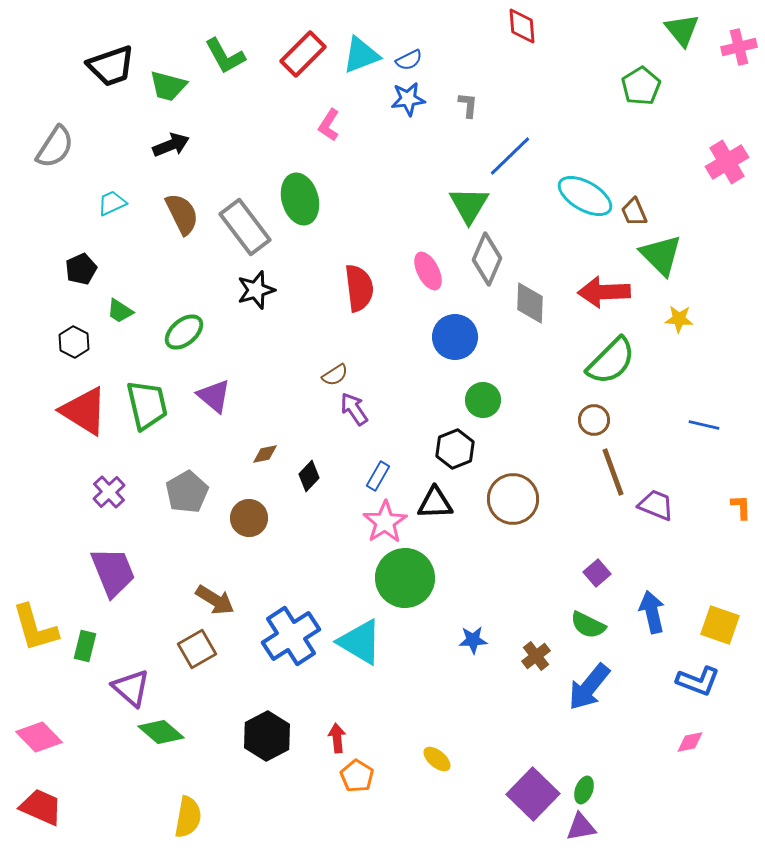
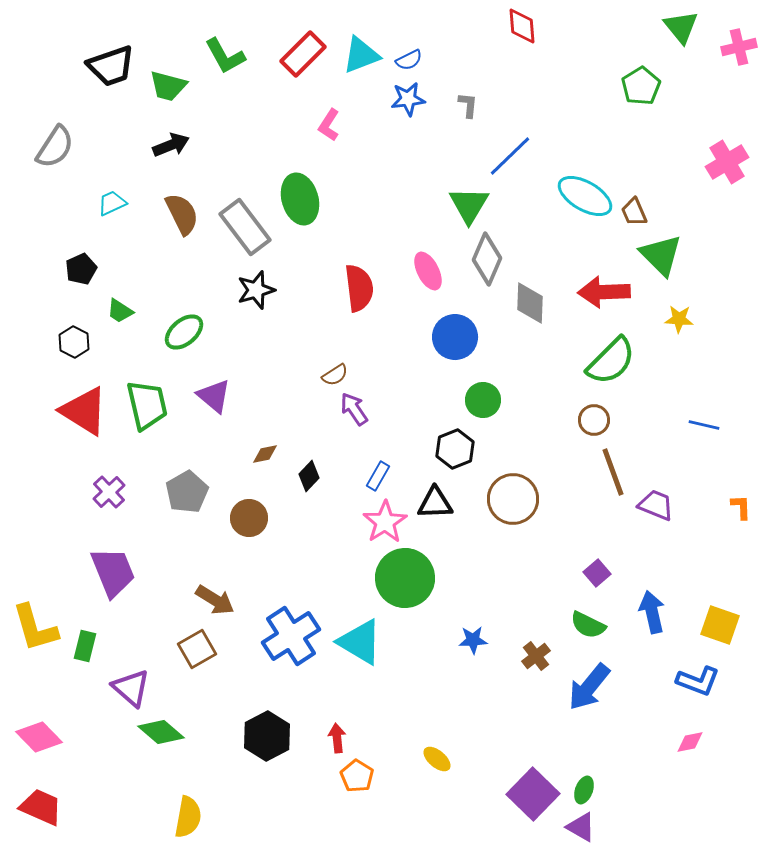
green triangle at (682, 30): moved 1 px left, 3 px up
purple triangle at (581, 827): rotated 40 degrees clockwise
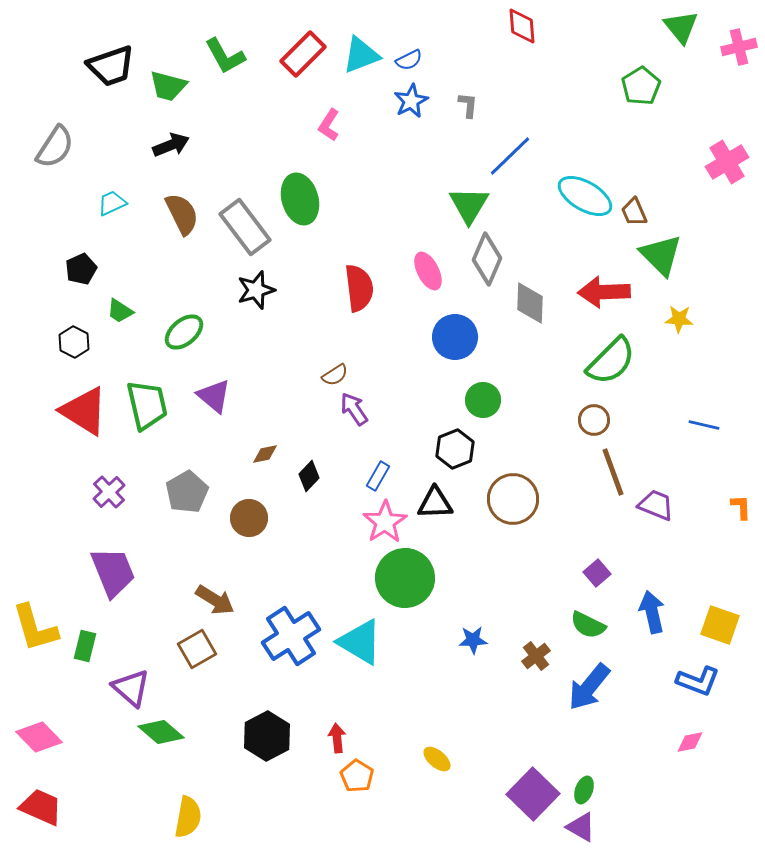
blue star at (408, 99): moved 3 px right, 2 px down; rotated 20 degrees counterclockwise
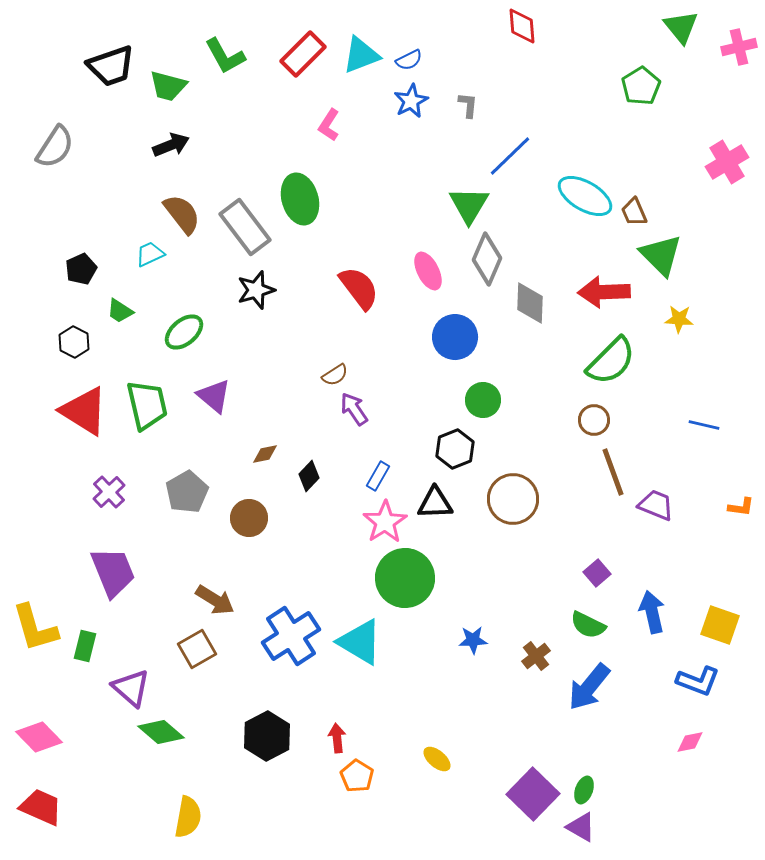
cyan trapezoid at (112, 203): moved 38 px right, 51 px down
brown semicircle at (182, 214): rotated 12 degrees counterclockwise
red semicircle at (359, 288): rotated 30 degrees counterclockwise
orange L-shape at (741, 507): rotated 100 degrees clockwise
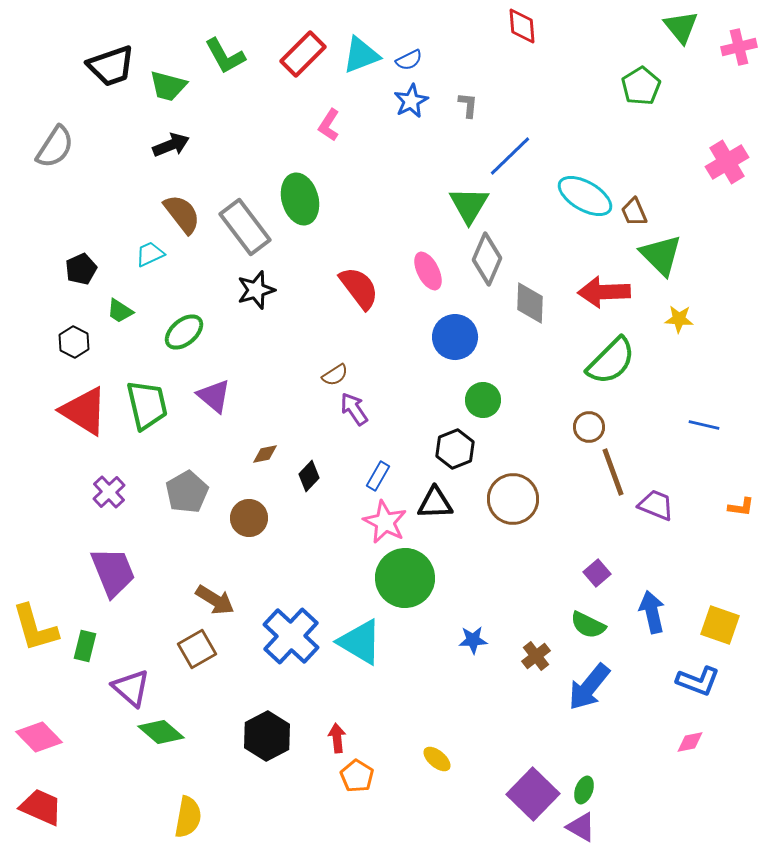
brown circle at (594, 420): moved 5 px left, 7 px down
pink star at (385, 522): rotated 12 degrees counterclockwise
blue cross at (291, 636): rotated 14 degrees counterclockwise
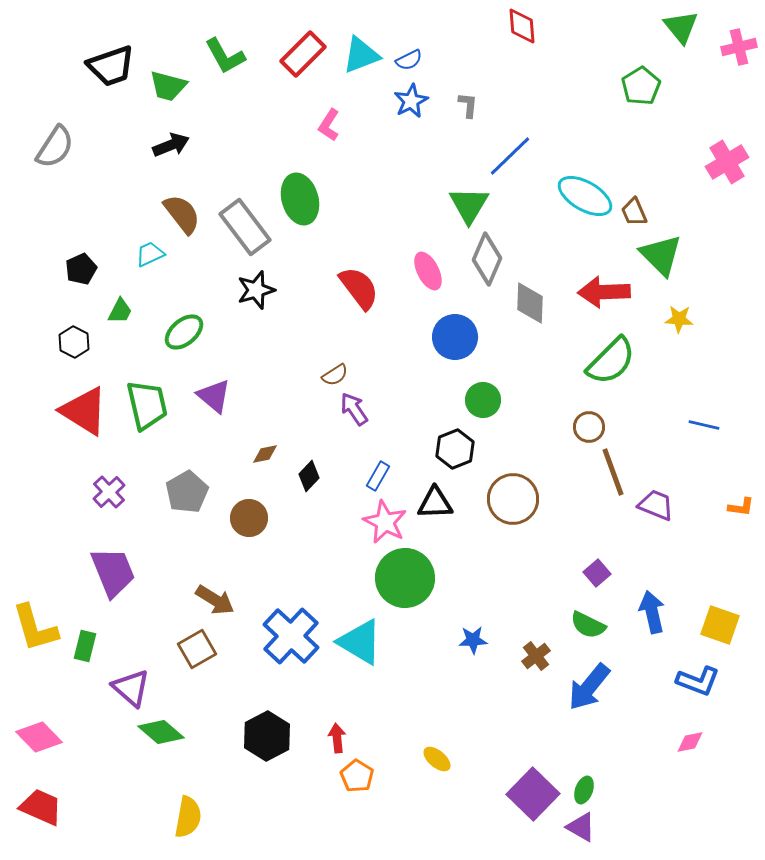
green trapezoid at (120, 311): rotated 96 degrees counterclockwise
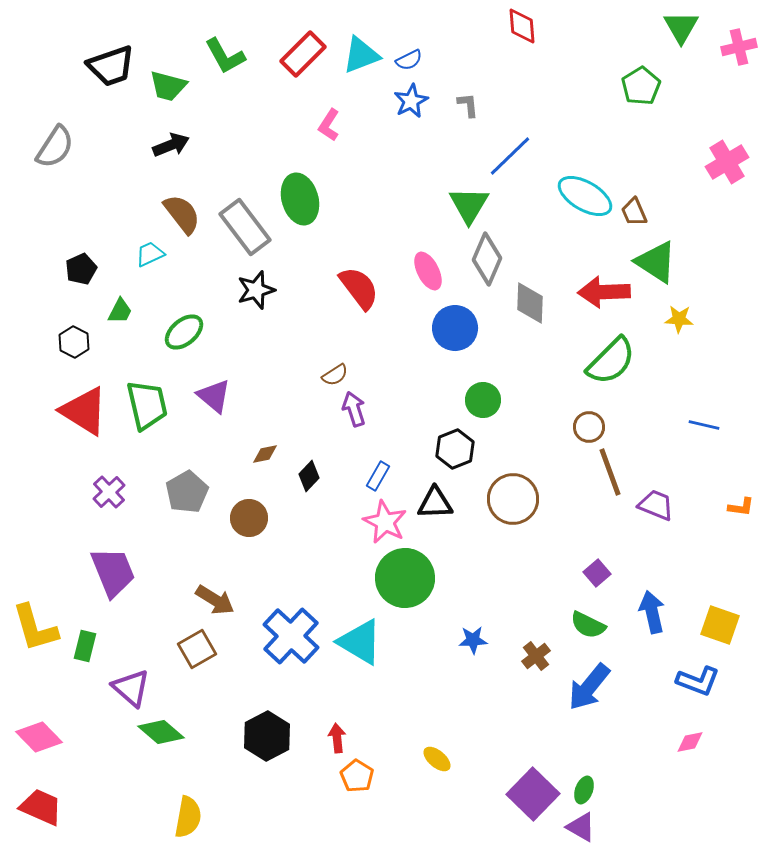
green triangle at (681, 27): rotated 9 degrees clockwise
gray L-shape at (468, 105): rotated 12 degrees counterclockwise
green triangle at (661, 255): moved 5 px left, 7 px down; rotated 12 degrees counterclockwise
blue circle at (455, 337): moved 9 px up
purple arrow at (354, 409): rotated 16 degrees clockwise
brown line at (613, 472): moved 3 px left
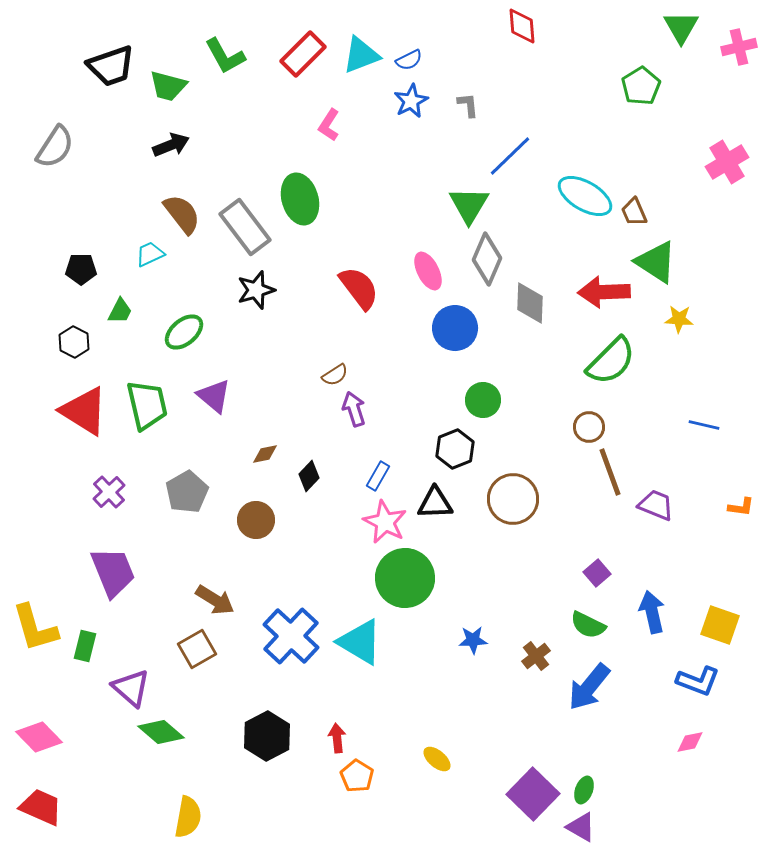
black pentagon at (81, 269): rotated 24 degrees clockwise
brown circle at (249, 518): moved 7 px right, 2 px down
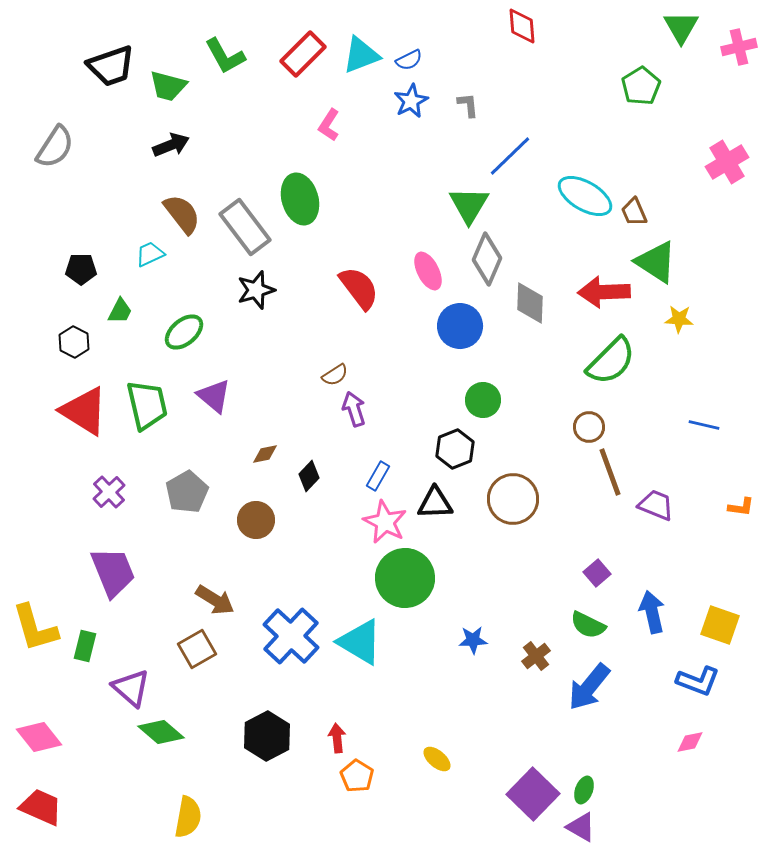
blue circle at (455, 328): moved 5 px right, 2 px up
pink diamond at (39, 737): rotated 6 degrees clockwise
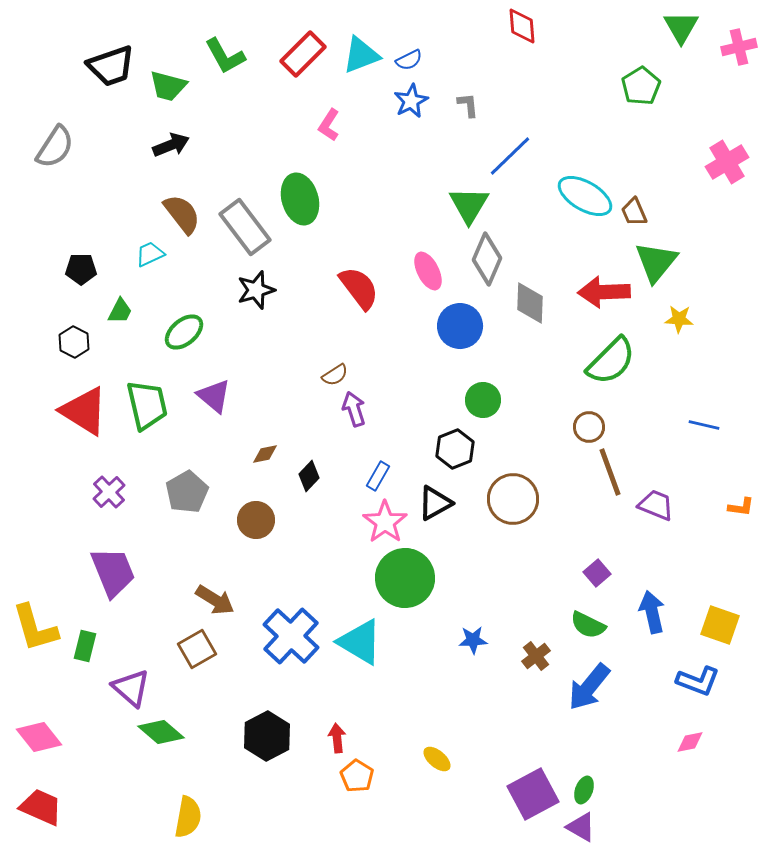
green triangle at (656, 262): rotated 36 degrees clockwise
black triangle at (435, 503): rotated 27 degrees counterclockwise
pink star at (385, 522): rotated 9 degrees clockwise
purple square at (533, 794): rotated 18 degrees clockwise
